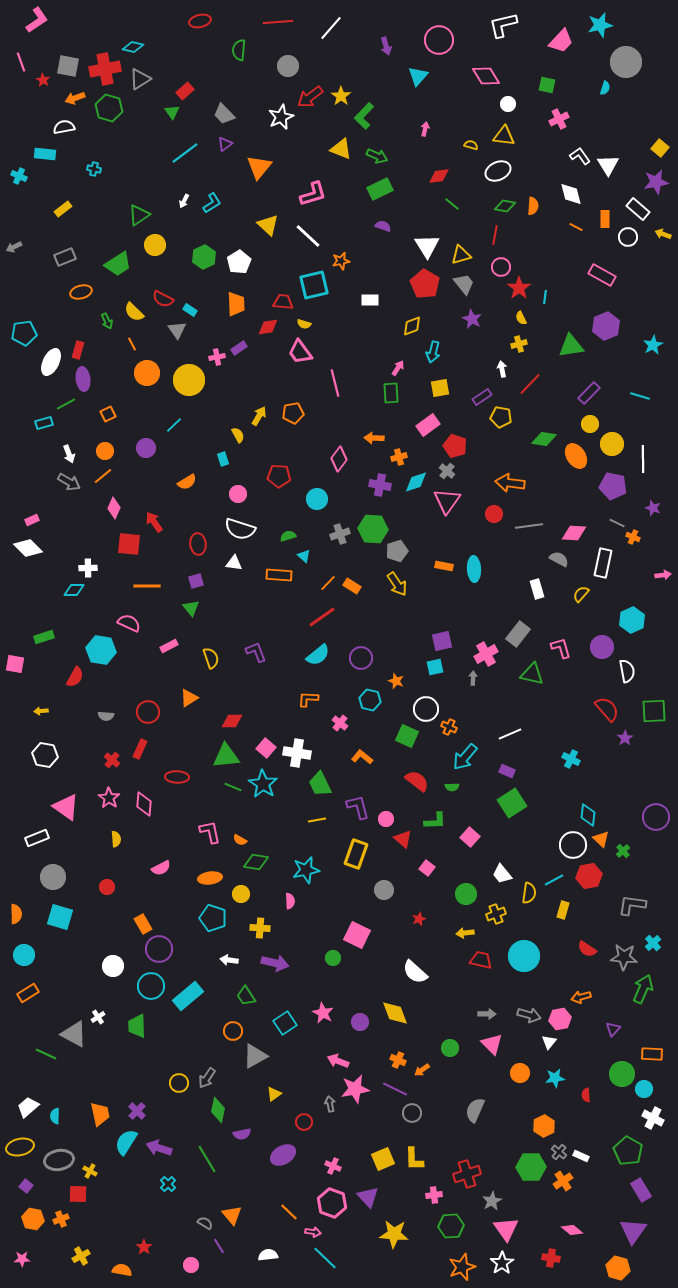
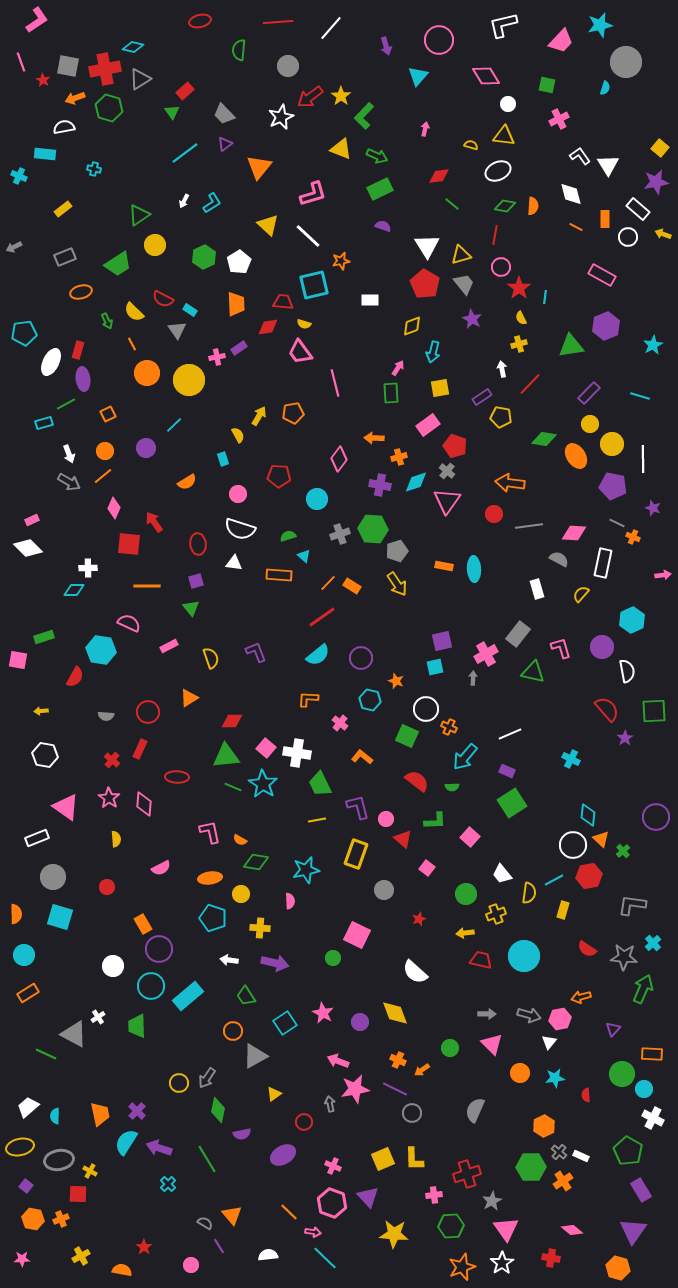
pink square at (15, 664): moved 3 px right, 4 px up
green triangle at (532, 674): moved 1 px right, 2 px up
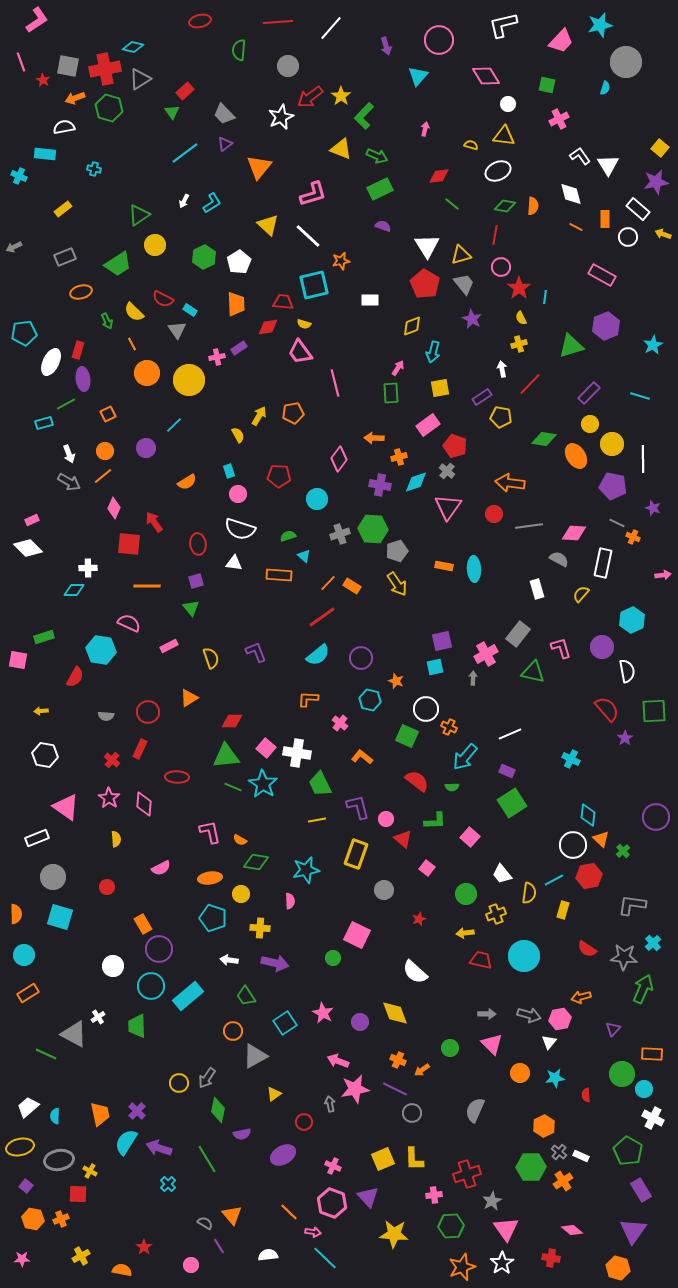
green triangle at (571, 346): rotated 8 degrees counterclockwise
cyan rectangle at (223, 459): moved 6 px right, 12 px down
pink triangle at (447, 501): moved 1 px right, 6 px down
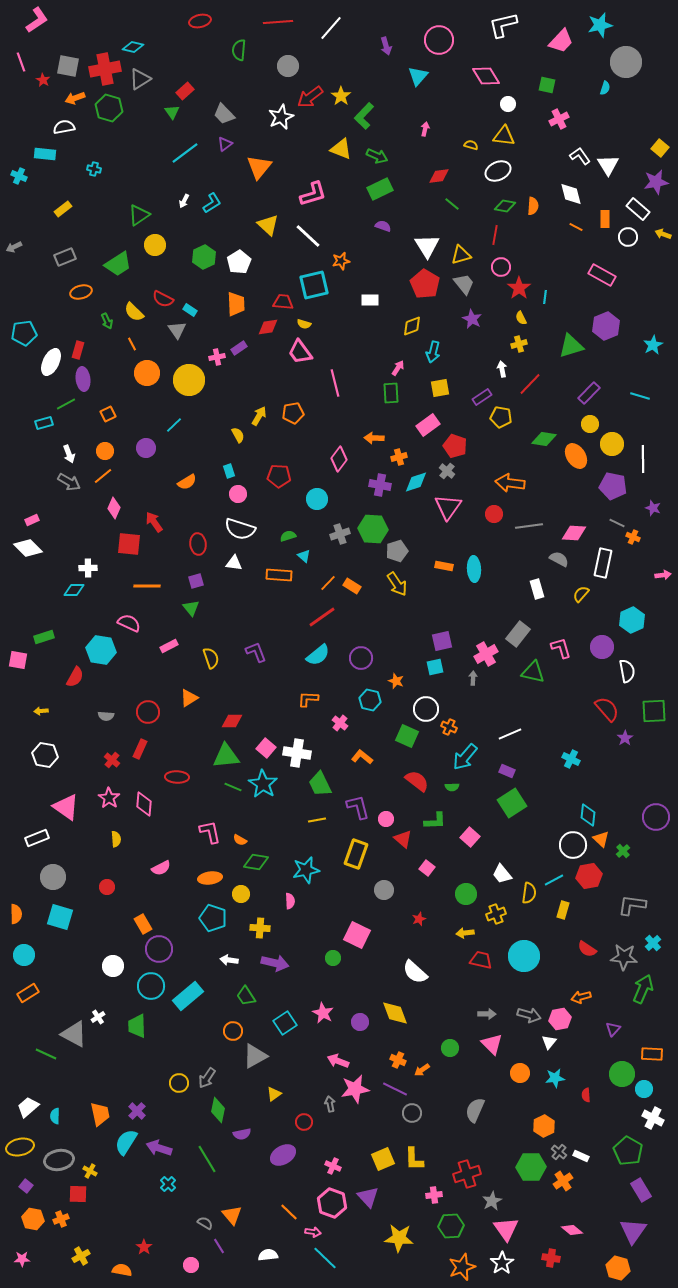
yellow star at (394, 1234): moved 5 px right, 4 px down
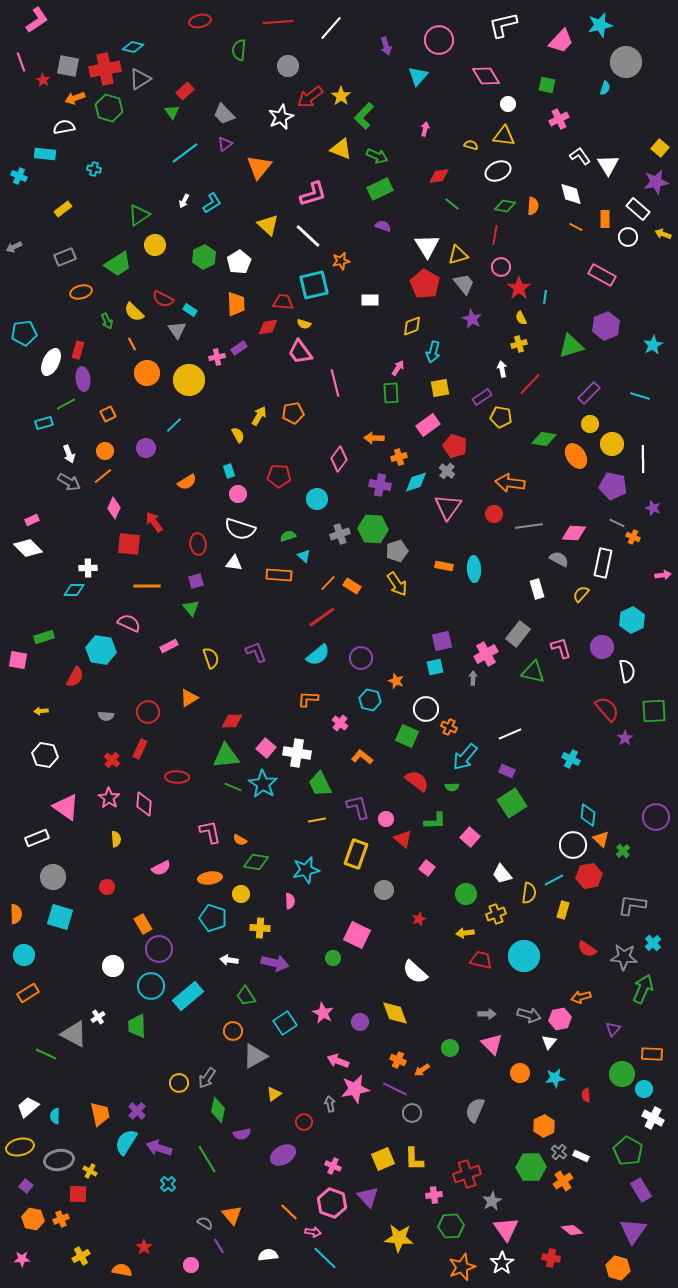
yellow triangle at (461, 255): moved 3 px left
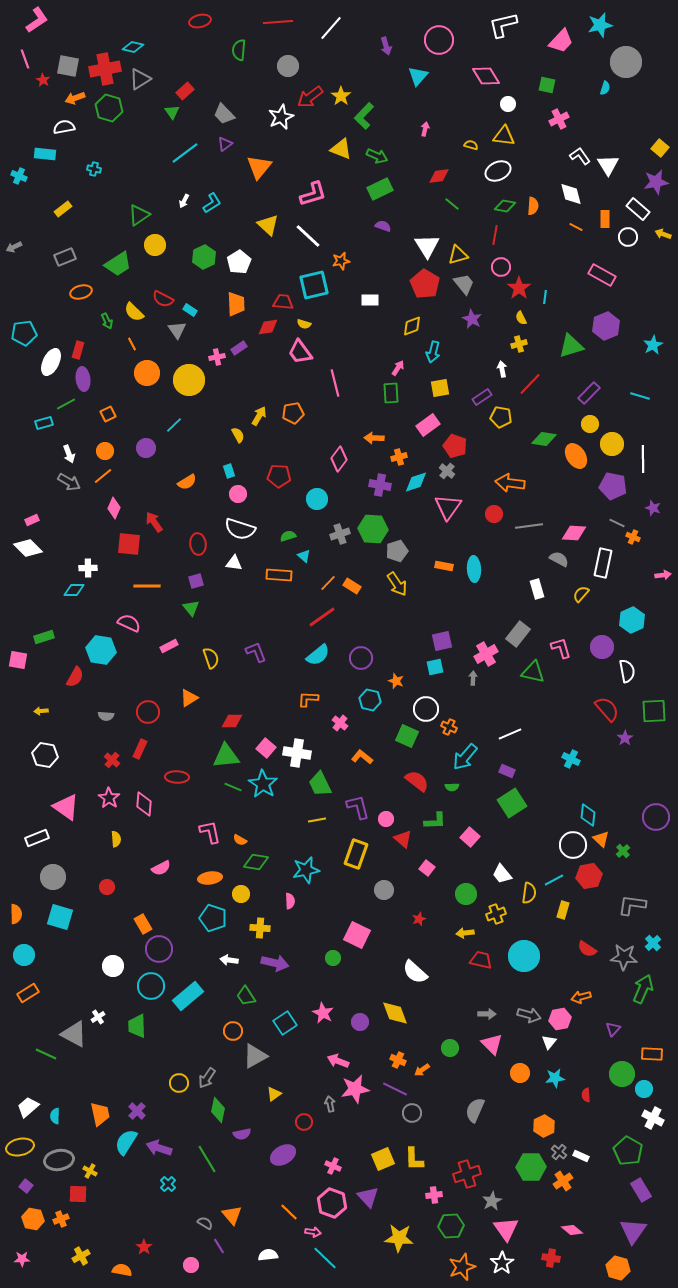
pink line at (21, 62): moved 4 px right, 3 px up
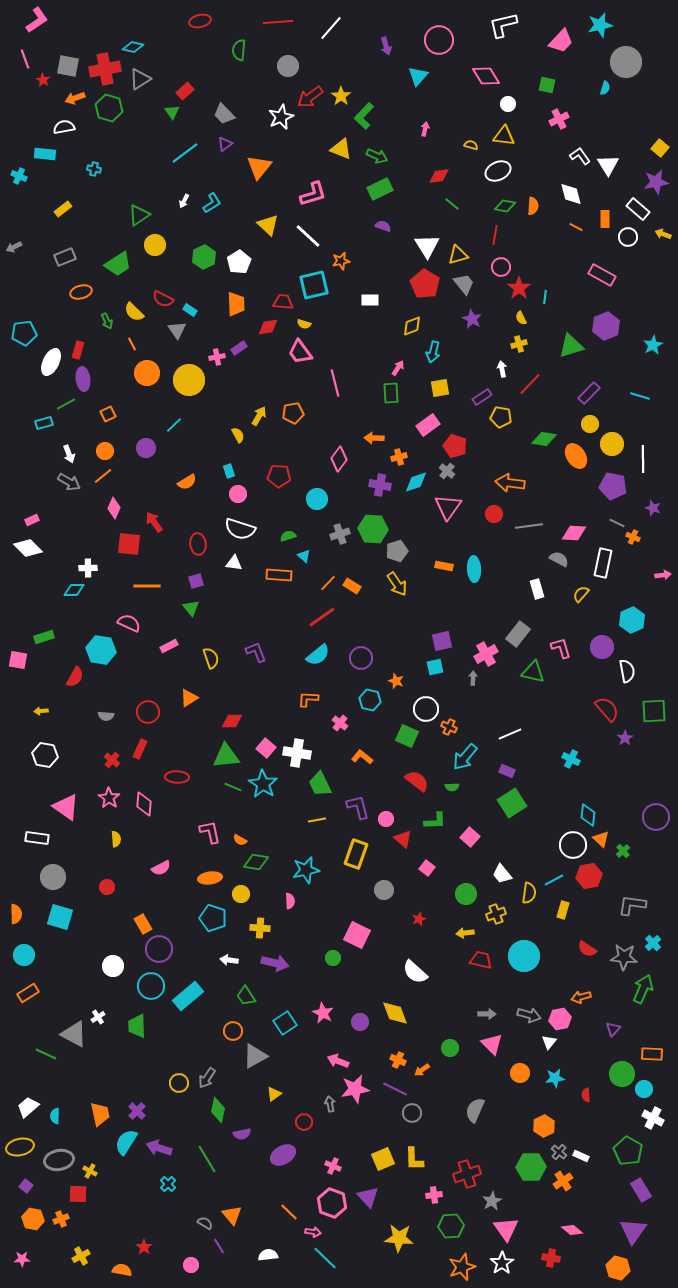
white rectangle at (37, 838): rotated 30 degrees clockwise
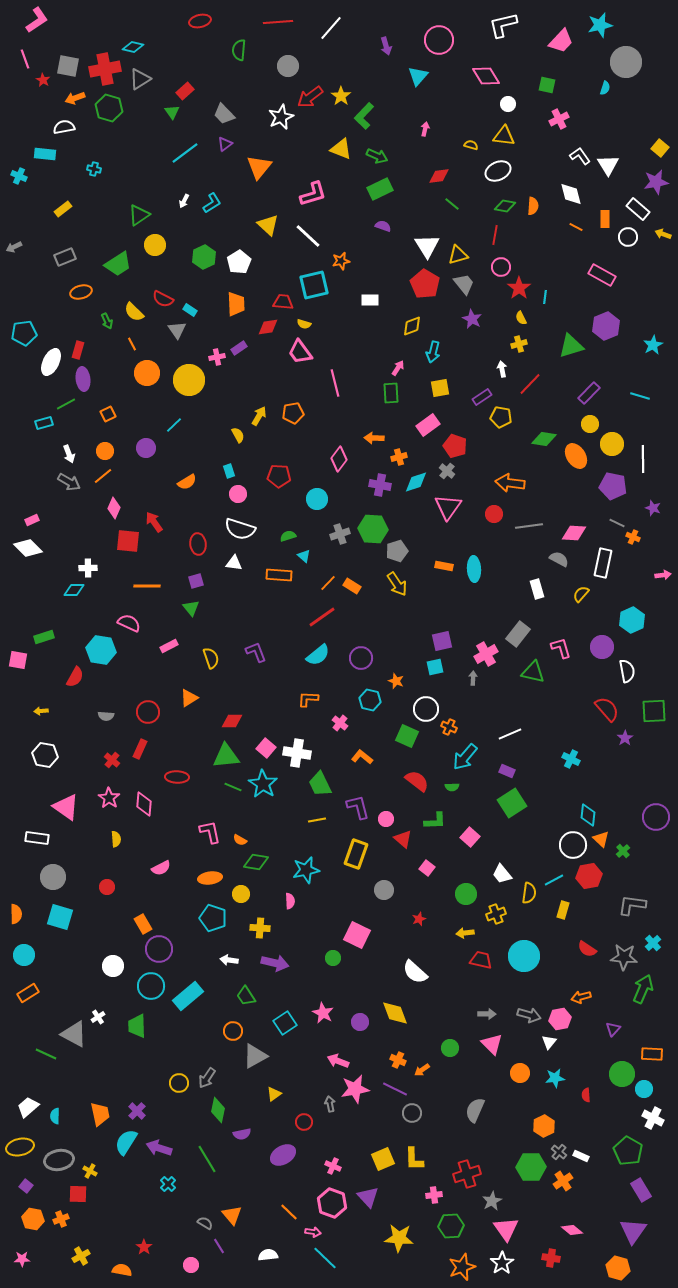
red square at (129, 544): moved 1 px left, 3 px up
